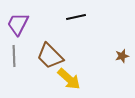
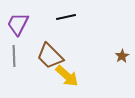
black line: moved 10 px left
brown star: rotated 16 degrees counterclockwise
yellow arrow: moved 2 px left, 3 px up
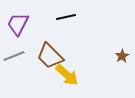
gray line: rotated 70 degrees clockwise
yellow arrow: moved 1 px up
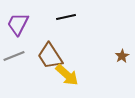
brown trapezoid: rotated 12 degrees clockwise
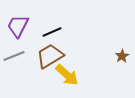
black line: moved 14 px left, 15 px down; rotated 12 degrees counterclockwise
purple trapezoid: moved 2 px down
brown trapezoid: rotated 92 degrees clockwise
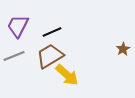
brown star: moved 1 px right, 7 px up
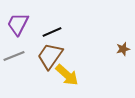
purple trapezoid: moved 2 px up
brown star: rotated 16 degrees clockwise
brown trapezoid: rotated 24 degrees counterclockwise
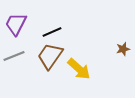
purple trapezoid: moved 2 px left
yellow arrow: moved 12 px right, 6 px up
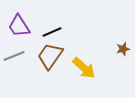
purple trapezoid: moved 3 px right, 2 px down; rotated 60 degrees counterclockwise
yellow arrow: moved 5 px right, 1 px up
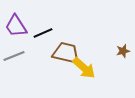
purple trapezoid: moved 3 px left
black line: moved 9 px left, 1 px down
brown star: moved 2 px down
brown trapezoid: moved 16 px right, 3 px up; rotated 68 degrees clockwise
